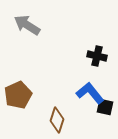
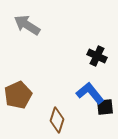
black cross: rotated 12 degrees clockwise
black square: rotated 18 degrees counterclockwise
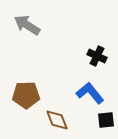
brown pentagon: moved 8 px right; rotated 24 degrees clockwise
black square: moved 1 px right, 13 px down
brown diamond: rotated 40 degrees counterclockwise
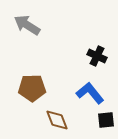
brown pentagon: moved 6 px right, 7 px up
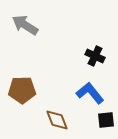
gray arrow: moved 2 px left
black cross: moved 2 px left
brown pentagon: moved 10 px left, 2 px down
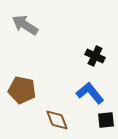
brown pentagon: rotated 12 degrees clockwise
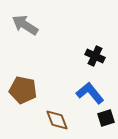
brown pentagon: moved 1 px right
black square: moved 2 px up; rotated 12 degrees counterclockwise
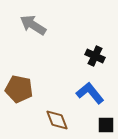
gray arrow: moved 8 px right
brown pentagon: moved 4 px left, 1 px up
black square: moved 7 px down; rotated 18 degrees clockwise
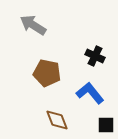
brown pentagon: moved 28 px right, 16 px up
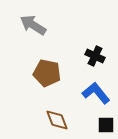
blue L-shape: moved 6 px right
